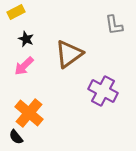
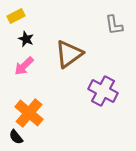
yellow rectangle: moved 4 px down
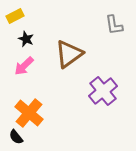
yellow rectangle: moved 1 px left
purple cross: rotated 24 degrees clockwise
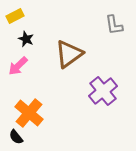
pink arrow: moved 6 px left
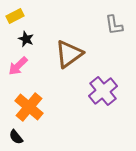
orange cross: moved 6 px up
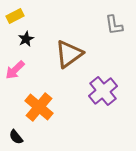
black star: rotated 21 degrees clockwise
pink arrow: moved 3 px left, 4 px down
orange cross: moved 10 px right
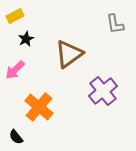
gray L-shape: moved 1 px right, 1 px up
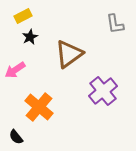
yellow rectangle: moved 8 px right
black star: moved 4 px right, 2 px up
pink arrow: rotated 10 degrees clockwise
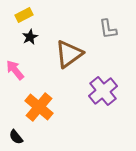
yellow rectangle: moved 1 px right, 1 px up
gray L-shape: moved 7 px left, 5 px down
pink arrow: rotated 85 degrees clockwise
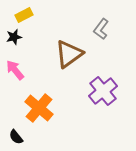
gray L-shape: moved 7 px left; rotated 45 degrees clockwise
black star: moved 16 px left; rotated 14 degrees clockwise
orange cross: moved 1 px down
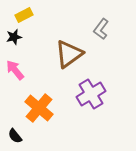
purple cross: moved 12 px left, 3 px down; rotated 8 degrees clockwise
black semicircle: moved 1 px left, 1 px up
